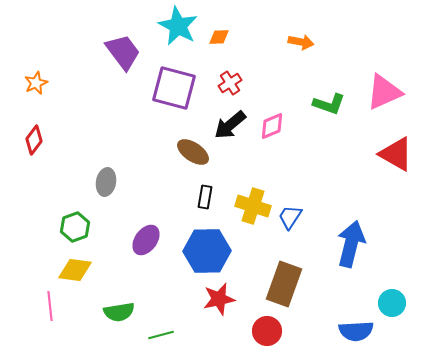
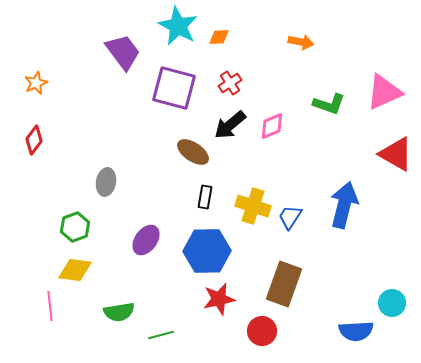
blue arrow: moved 7 px left, 39 px up
red circle: moved 5 px left
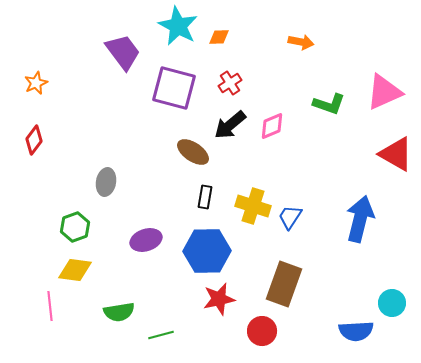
blue arrow: moved 16 px right, 14 px down
purple ellipse: rotated 36 degrees clockwise
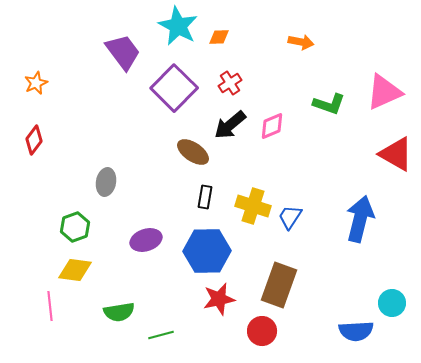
purple square: rotated 30 degrees clockwise
brown rectangle: moved 5 px left, 1 px down
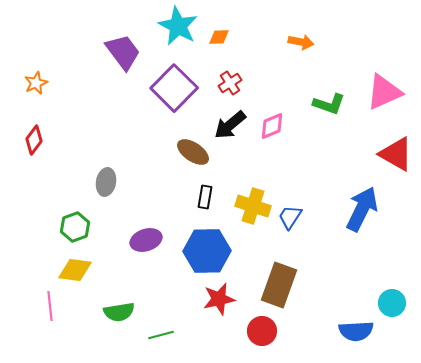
blue arrow: moved 2 px right, 10 px up; rotated 12 degrees clockwise
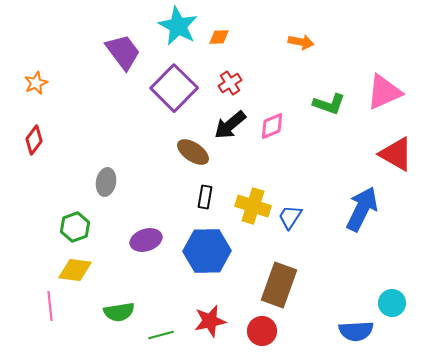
red star: moved 9 px left, 22 px down
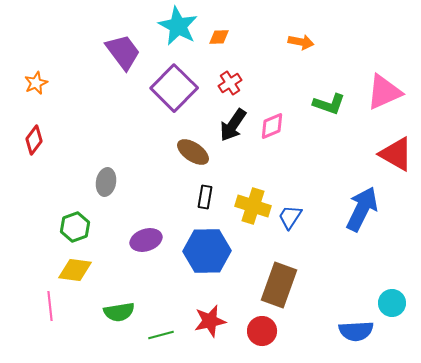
black arrow: moved 3 px right; rotated 16 degrees counterclockwise
